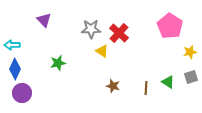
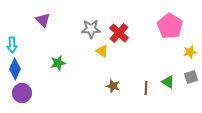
purple triangle: moved 1 px left
cyan arrow: rotated 91 degrees counterclockwise
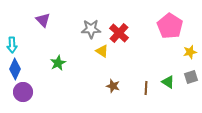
green star: rotated 14 degrees counterclockwise
purple circle: moved 1 px right, 1 px up
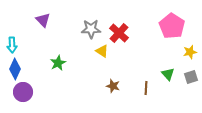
pink pentagon: moved 2 px right
green triangle: moved 8 px up; rotated 16 degrees clockwise
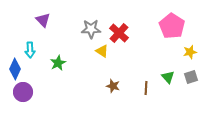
cyan arrow: moved 18 px right, 5 px down
green triangle: moved 3 px down
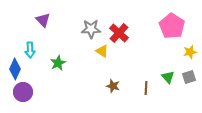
gray square: moved 2 px left
